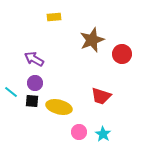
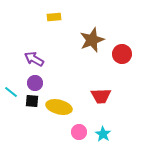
red trapezoid: rotated 20 degrees counterclockwise
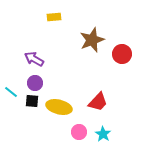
red trapezoid: moved 3 px left, 6 px down; rotated 45 degrees counterclockwise
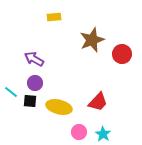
black square: moved 2 px left
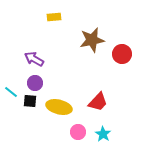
brown star: rotated 10 degrees clockwise
pink circle: moved 1 px left
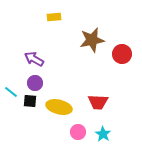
red trapezoid: rotated 50 degrees clockwise
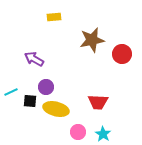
purple circle: moved 11 px right, 4 px down
cyan line: rotated 64 degrees counterclockwise
yellow ellipse: moved 3 px left, 2 px down
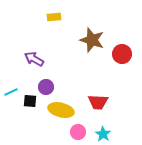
brown star: rotated 30 degrees clockwise
yellow ellipse: moved 5 px right, 1 px down
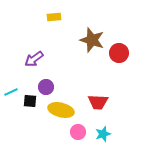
red circle: moved 3 px left, 1 px up
purple arrow: rotated 66 degrees counterclockwise
cyan star: rotated 21 degrees clockwise
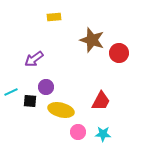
red trapezoid: moved 3 px right, 1 px up; rotated 65 degrees counterclockwise
cyan star: rotated 21 degrees clockwise
